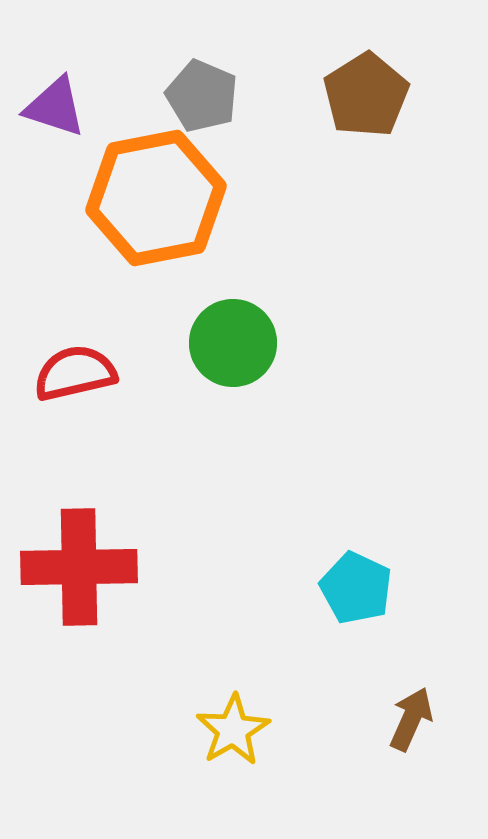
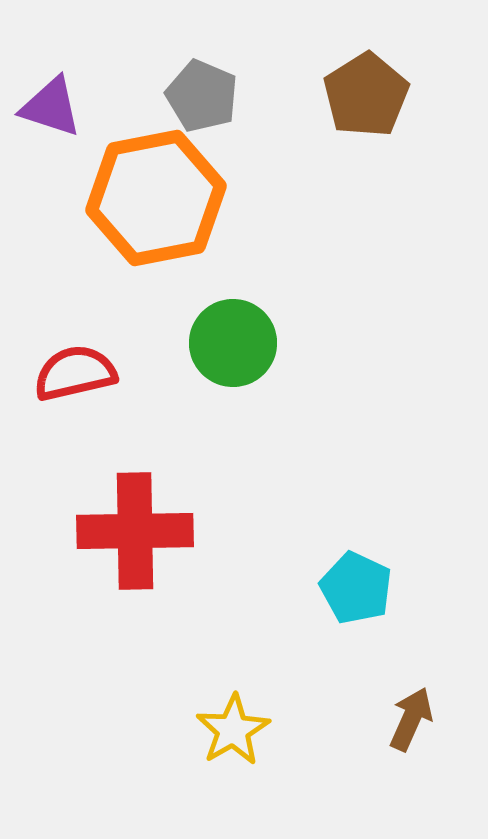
purple triangle: moved 4 px left
red cross: moved 56 px right, 36 px up
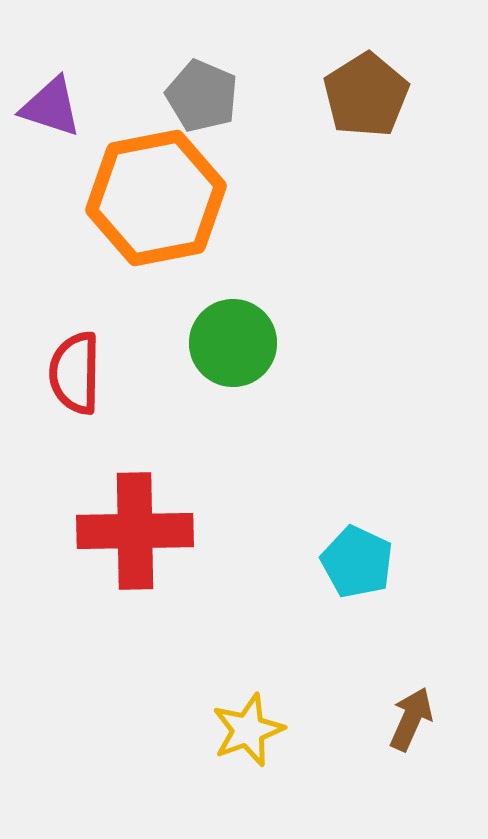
red semicircle: rotated 76 degrees counterclockwise
cyan pentagon: moved 1 px right, 26 px up
yellow star: moved 15 px right; rotated 10 degrees clockwise
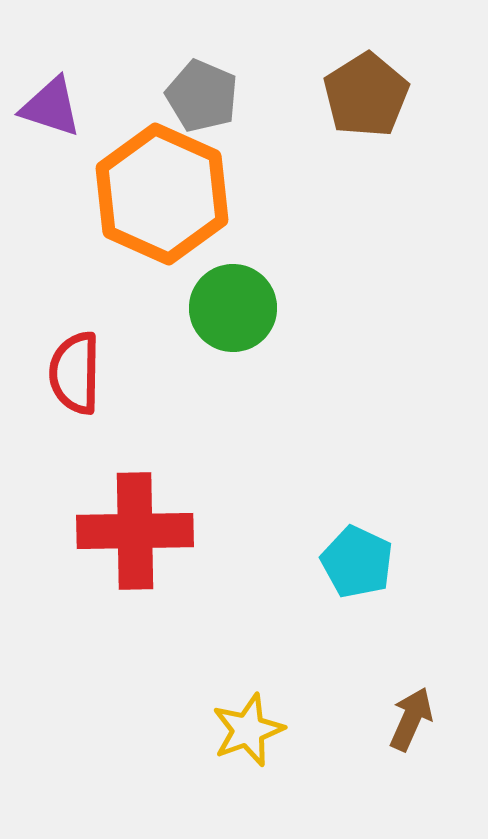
orange hexagon: moved 6 px right, 4 px up; rotated 25 degrees counterclockwise
green circle: moved 35 px up
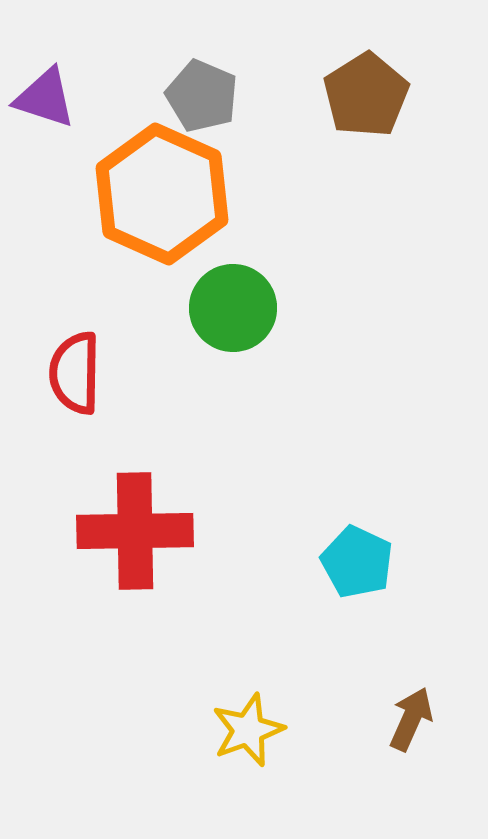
purple triangle: moved 6 px left, 9 px up
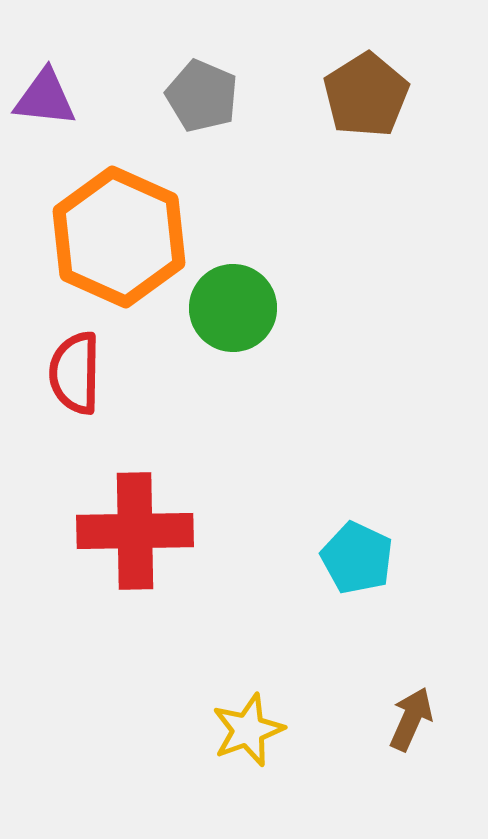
purple triangle: rotated 12 degrees counterclockwise
orange hexagon: moved 43 px left, 43 px down
cyan pentagon: moved 4 px up
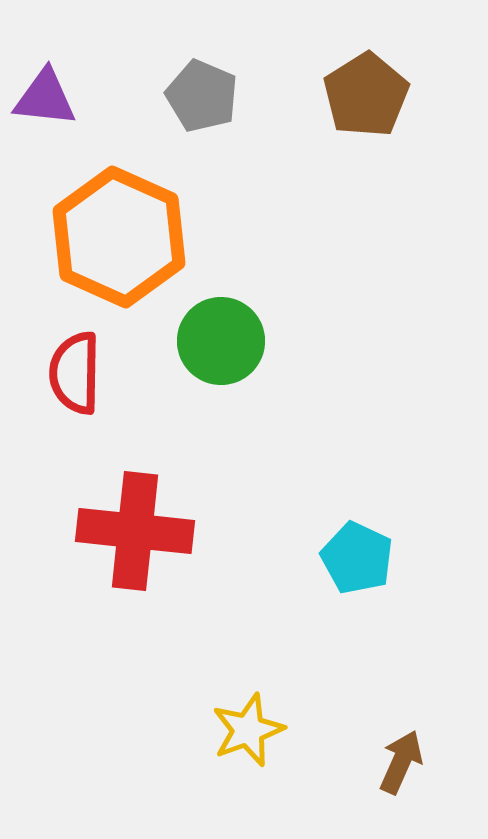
green circle: moved 12 px left, 33 px down
red cross: rotated 7 degrees clockwise
brown arrow: moved 10 px left, 43 px down
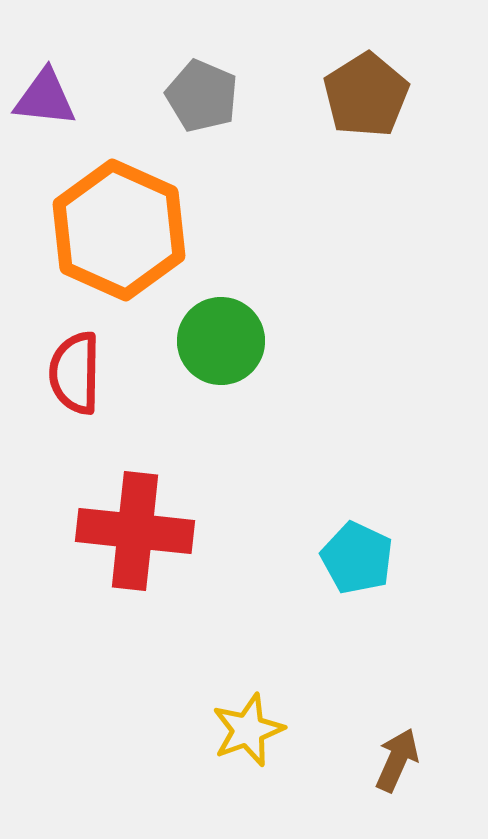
orange hexagon: moved 7 px up
brown arrow: moved 4 px left, 2 px up
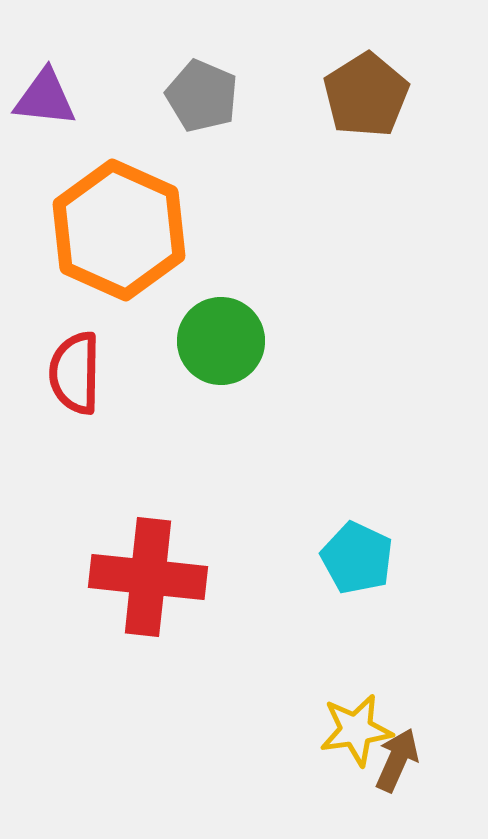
red cross: moved 13 px right, 46 px down
yellow star: moved 108 px right; rotated 12 degrees clockwise
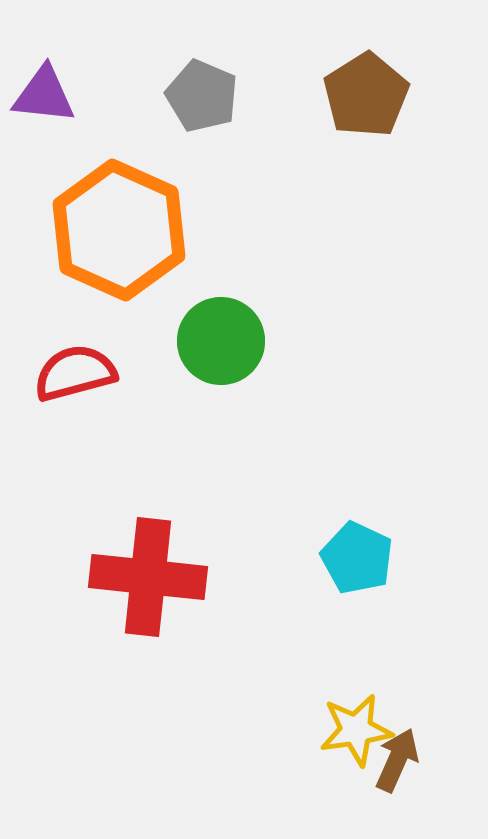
purple triangle: moved 1 px left, 3 px up
red semicircle: rotated 74 degrees clockwise
